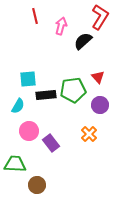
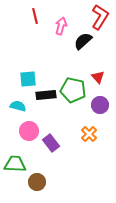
green pentagon: rotated 20 degrees clockwise
cyan semicircle: rotated 105 degrees counterclockwise
brown circle: moved 3 px up
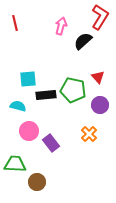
red line: moved 20 px left, 7 px down
